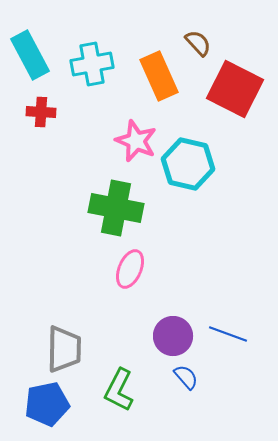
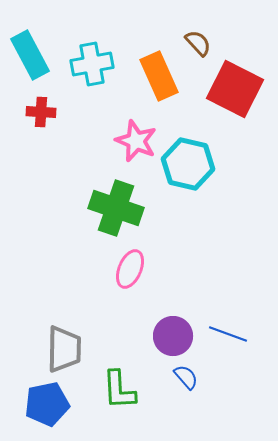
green cross: rotated 8 degrees clockwise
green L-shape: rotated 30 degrees counterclockwise
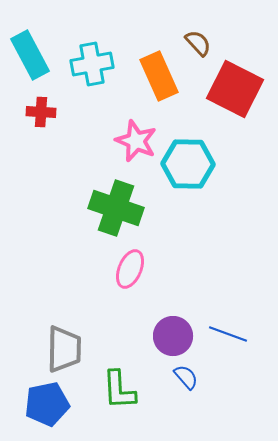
cyan hexagon: rotated 12 degrees counterclockwise
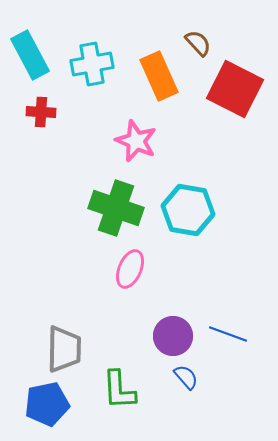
cyan hexagon: moved 46 px down; rotated 9 degrees clockwise
